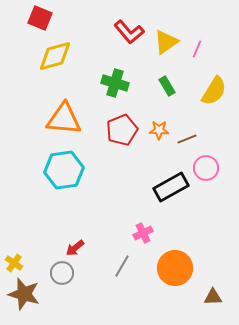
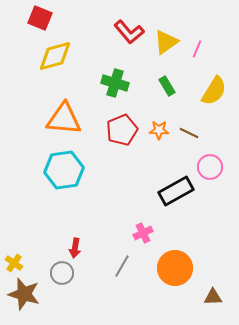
brown line: moved 2 px right, 6 px up; rotated 48 degrees clockwise
pink circle: moved 4 px right, 1 px up
black rectangle: moved 5 px right, 4 px down
red arrow: rotated 42 degrees counterclockwise
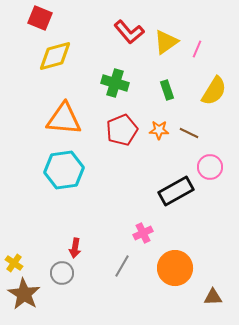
green rectangle: moved 4 px down; rotated 12 degrees clockwise
brown star: rotated 16 degrees clockwise
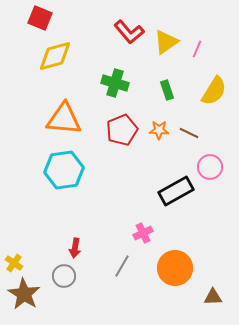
gray circle: moved 2 px right, 3 px down
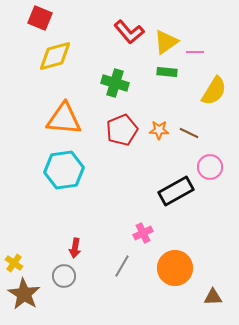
pink line: moved 2 px left, 3 px down; rotated 66 degrees clockwise
green rectangle: moved 18 px up; rotated 66 degrees counterclockwise
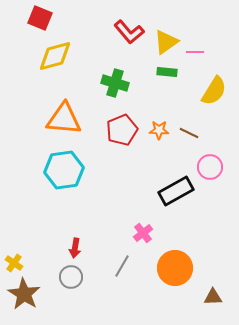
pink cross: rotated 12 degrees counterclockwise
gray circle: moved 7 px right, 1 px down
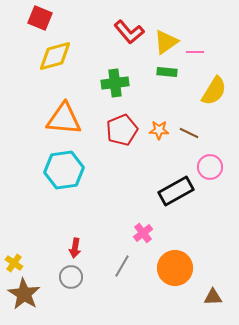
green cross: rotated 24 degrees counterclockwise
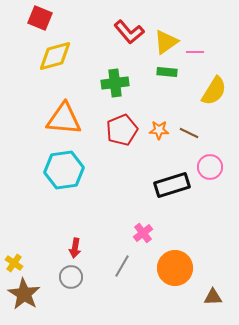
black rectangle: moved 4 px left, 6 px up; rotated 12 degrees clockwise
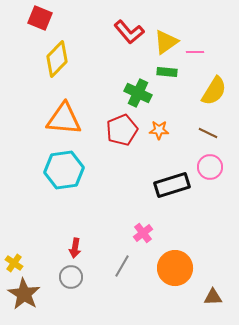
yellow diamond: moved 2 px right, 3 px down; rotated 30 degrees counterclockwise
green cross: moved 23 px right, 10 px down; rotated 32 degrees clockwise
brown line: moved 19 px right
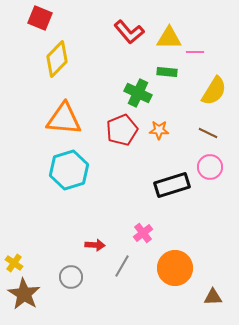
yellow triangle: moved 3 px right, 4 px up; rotated 36 degrees clockwise
cyan hexagon: moved 5 px right; rotated 9 degrees counterclockwise
red arrow: moved 20 px right, 3 px up; rotated 96 degrees counterclockwise
